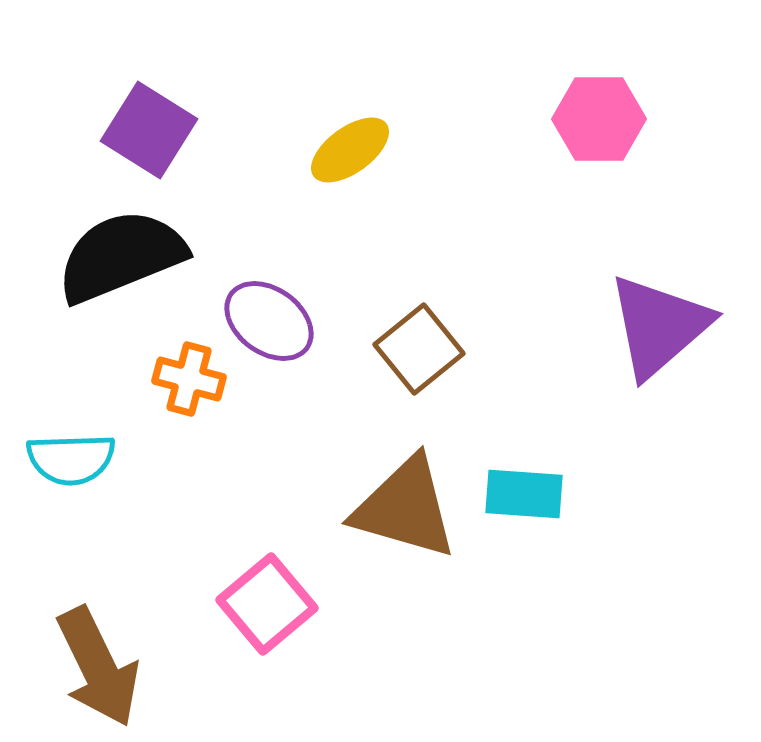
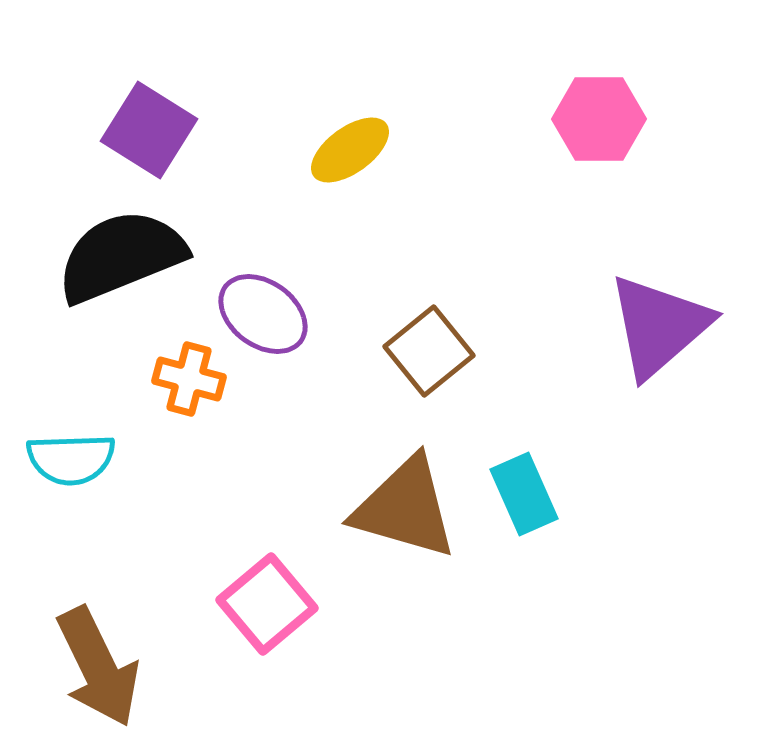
purple ellipse: moved 6 px left, 7 px up
brown square: moved 10 px right, 2 px down
cyan rectangle: rotated 62 degrees clockwise
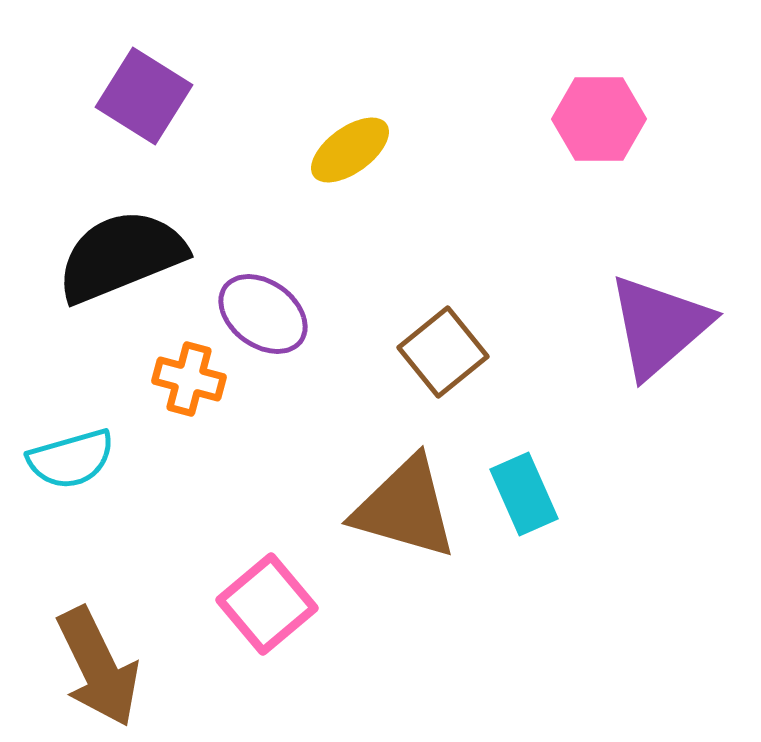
purple square: moved 5 px left, 34 px up
brown square: moved 14 px right, 1 px down
cyan semicircle: rotated 14 degrees counterclockwise
